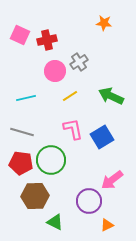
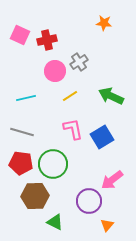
green circle: moved 2 px right, 4 px down
orange triangle: rotated 24 degrees counterclockwise
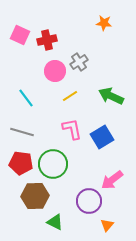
cyan line: rotated 66 degrees clockwise
pink L-shape: moved 1 px left
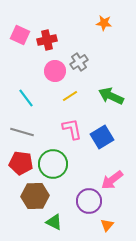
green triangle: moved 1 px left
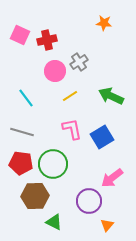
pink arrow: moved 2 px up
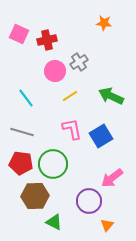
pink square: moved 1 px left, 1 px up
blue square: moved 1 px left, 1 px up
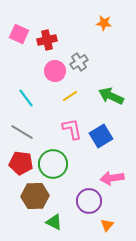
gray line: rotated 15 degrees clockwise
pink arrow: rotated 30 degrees clockwise
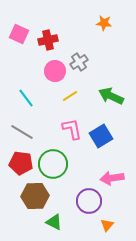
red cross: moved 1 px right
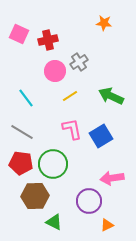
orange triangle: rotated 24 degrees clockwise
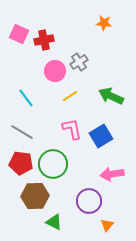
red cross: moved 4 px left
pink arrow: moved 4 px up
orange triangle: rotated 24 degrees counterclockwise
